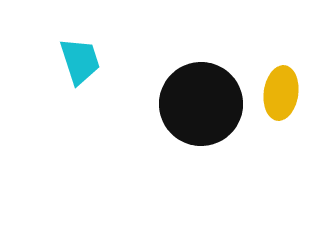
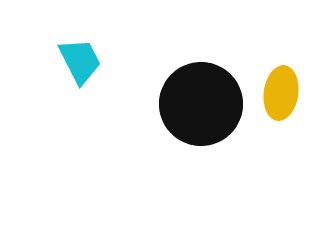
cyan trapezoid: rotated 9 degrees counterclockwise
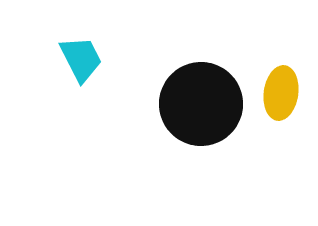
cyan trapezoid: moved 1 px right, 2 px up
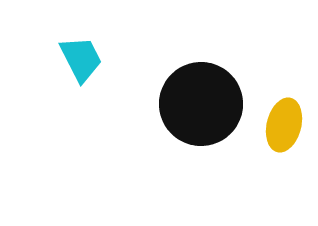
yellow ellipse: moved 3 px right, 32 px down; rotated 6 degrees clockwise
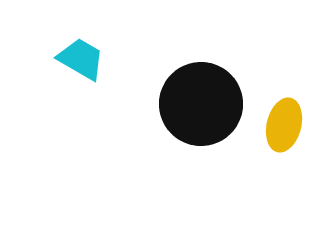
cyan trapezoid: rotated 33 degrees counterclockwise
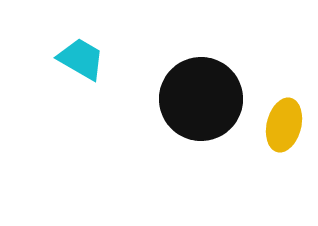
black circle: moved 5 px up
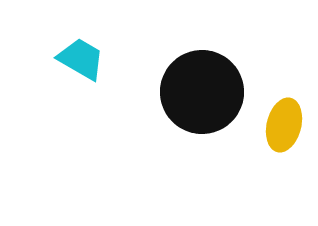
black circle: moved 1 px right, 7 px up
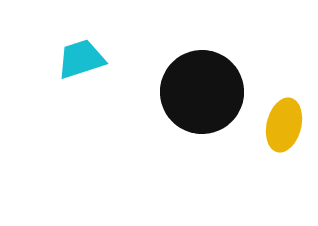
cyan trapezoid: rotated 48 degrees counterclockwise
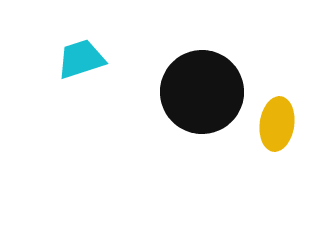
yellow ellipse: moved 7 px left, 1 px up; rotated 6 degrees counterclockwise
